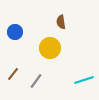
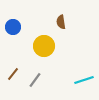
blue circle: moved 2 px left, 5 px up
yellow circle: moved 6 px left, 2 px up
gray line: moved 1 px left, 1 px up
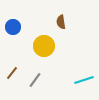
brown line: moved 1 px left, 1 px up
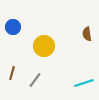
brown semicircle: moved 26 px right, 12 px down
brown line: rotated 24 degrees counterclockwise
cyan line: moved 3 px down
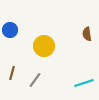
blue circle: moved 3 px left, 3 px down
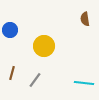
brown semicircle: moved 2 px left, 15 px up
cyan line: rotated 24 degrees clockwise
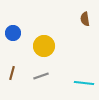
blue circle: moved 3 px right, 3 px down
gray line: moved 6 px right, 4 px up; rotated 35 degrees clockwise
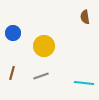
brown semicircle: moved 2 px up
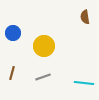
gray line: moved 2 px right, 1 px down
